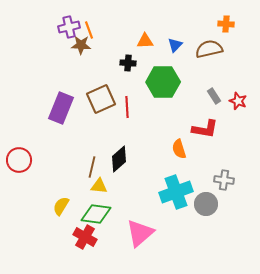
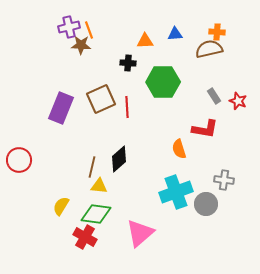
orange cross: moved 9 px left, 8 px down
blue triangle: moved 11 px up; rotated 42 degrees clockwise
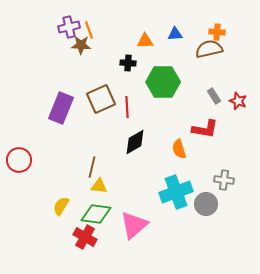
black diamond: moved 16 px right, 17 px up; rotated 12 degrees clockwise
pink triangle: moved 6 px left, 8 px up
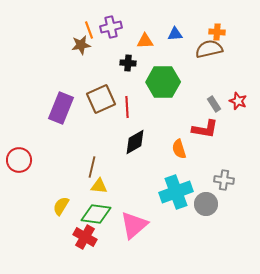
purple cross: moved 42 px right
brown star: rotated 12 degrees counterclockwise
gray rectangle: moved 8 px down
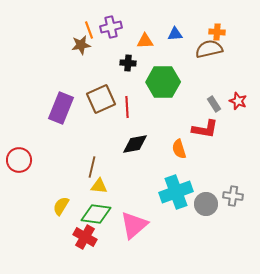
black diamond: moved 2 px down; rotated 20 degrees clockwise
gray cross: moved 9 px right, 16 px down
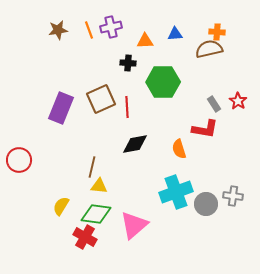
brown star: moved 23 px left, 15 px up
red star: rotated 12 degrees clockwise
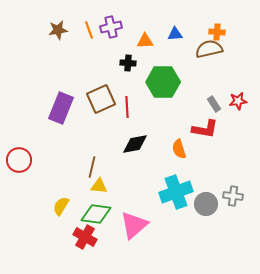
red star: rotated 30 degrees clockwise
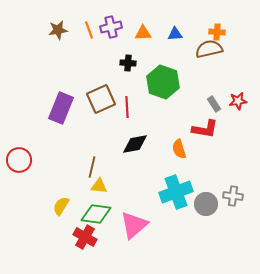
orange triangle: moved 2 px left, 8 px up
green hexagon: rotated 20 degrees clockwise
